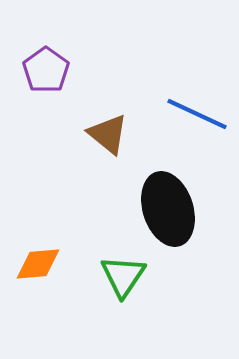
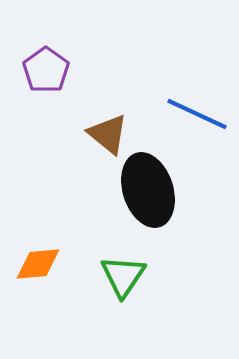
black ellipse: moved 20 px left, 19 px up
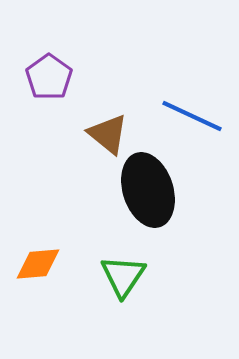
purple pentagon: moved 3 px right, 7 px down
blue line: moved 5 px left, 2 px down
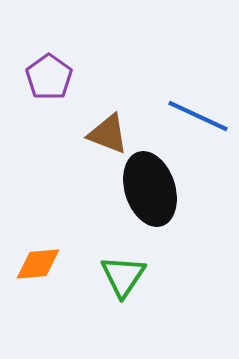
blue line: moved 6 px right
brown triangle: rotated 18 degrees counterclockwise
black ellipse: moved 2 px right, 1 px up
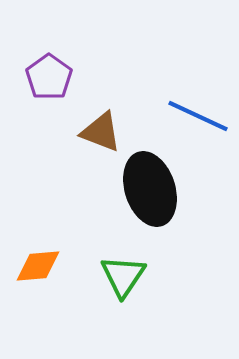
brown triangle: moved 7 px left, 2 px up
orange diamond: moved 2 px down
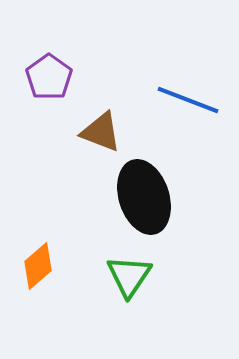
blue line: moved 10 px left, 16 px up; rotated 4 degrees counterclockwise
black ellipse: moved 6 px left, 8 px down
orange diamond: rotated 36 degrees counterclockwise
green triangle: moved 6 px right
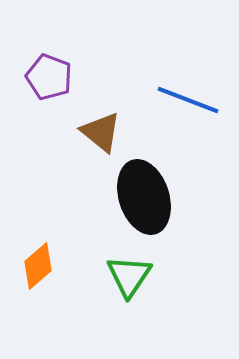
purple pentagon: rotated 15 degrees counterclockwise
brown triangle: rotated 18 degrees clockwise
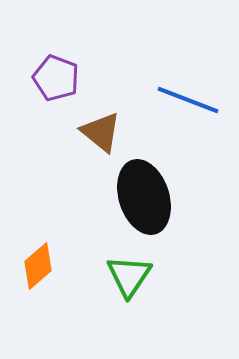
purple pentagon: moved 7 px right, 1 px down
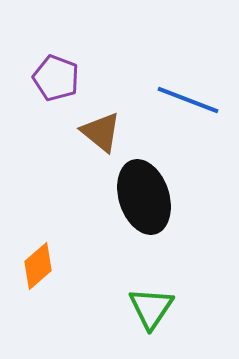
green triangle: moved 22 px right, 32 px down
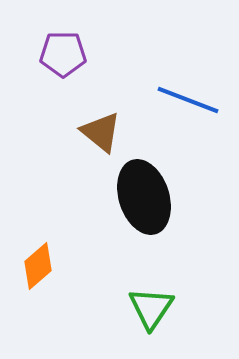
purple pentagon: moved 7 px right, 24 px up; rotated 21 degrees counterclockwise
